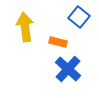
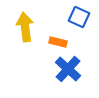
blue square: rotated 15 degrees counterclockwise
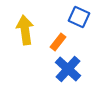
yellow arrow: moved 3 px down
orange rectangle: rotated 66 degrees counterclockwise
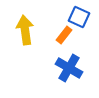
orange rectangle: moved 6 px right, 7 px up
blue cross: moved 1 px right, 1 px up; rotated 12 degrees counterclockwise
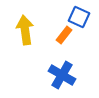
blue cross: moved 7 px left, 7 px down
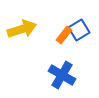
blue square: moved 13 px down; rotated 35 degrees clockwise
yellow arrow: moved 3 px left, 1 px up; rotated 80 degrees clockwise
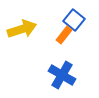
blue square: moved 5 px left, 10 px up; rotated 20 degrees counterclockwise
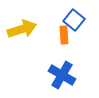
orange rectangle: rotated 42 degrees counterclockwise
